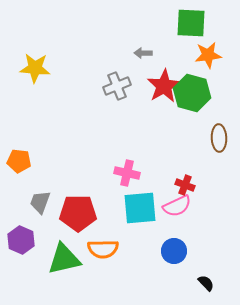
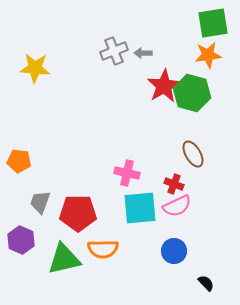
green square: moved 22 px right; rotated 12 degrees counterclockwise
gray cross: moved 3 px left, 35 px up
brown ellipse: moved 26 px left, 16 px down; rotated 28 degrees counterclockwise
red cross: moved 11 px left, 1 px up
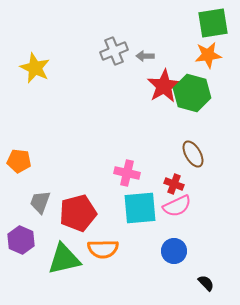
gray arrow: moved 2 px right, 3 px down
yellow star: rotated 20 degrees clockwise
red pentagon: rotated 15 degrees counterclockwise
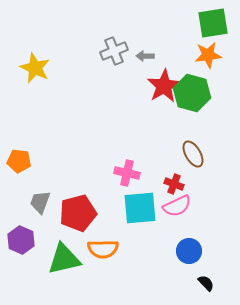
blue circle: moved 15 px right
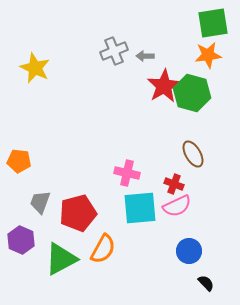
orange semicircle: rotated 60 degrees counterclockwise
green triangle: moved 3 px left; rotated 15 degrees counterclockwise
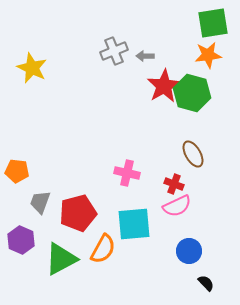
yellow star: moved 3 px left
orange pentagon: moved 2 px left, 10 px down
cyan square: moved 6 px left, 16 px down
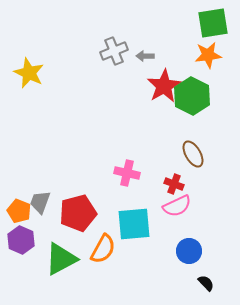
yellow star: moved 3 px left, 5 px down
green hexagon: moved 3 px down; rotated 12 degrees clockwise
orange pentagon: moved 2 px right, 40 px down; rotated 15 degrees clockwise
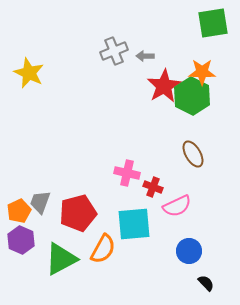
orange star: moved 6 px left, 17 px down; rotated 8 degrees clockwise
red cross: moved 21 px left, 3 px down
orange pentagon: rotated 25 degrees clockwise
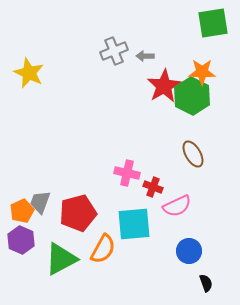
orange pentagon: moved 3 px right
black semicircle: rotated 24 degrees clockwise
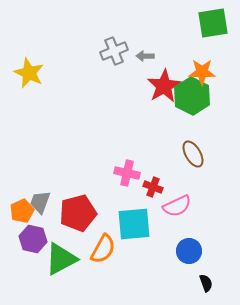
purple hexagon: moved 12 px right, 1 px up; rotated 12 degrees counterclockwise
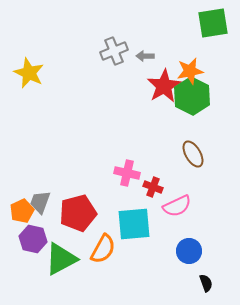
orange star: moved 12 px left, 1 px up; rotated 12 degrees counterclockwise
